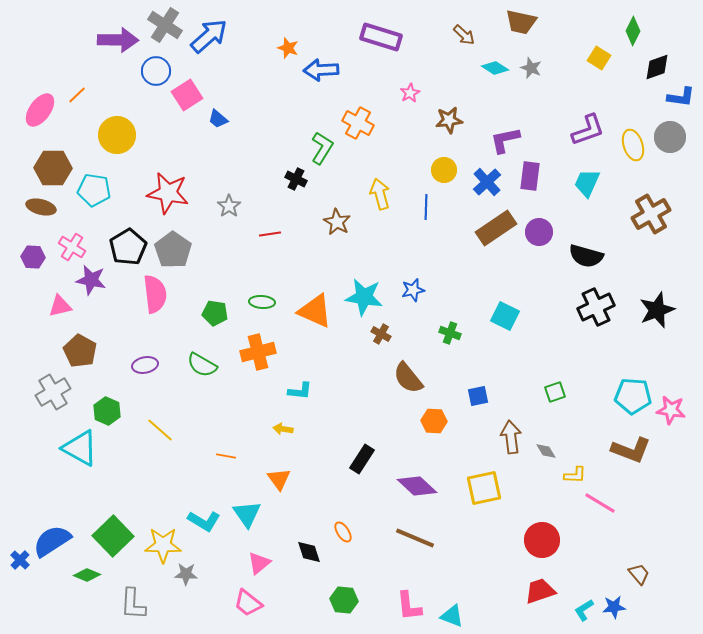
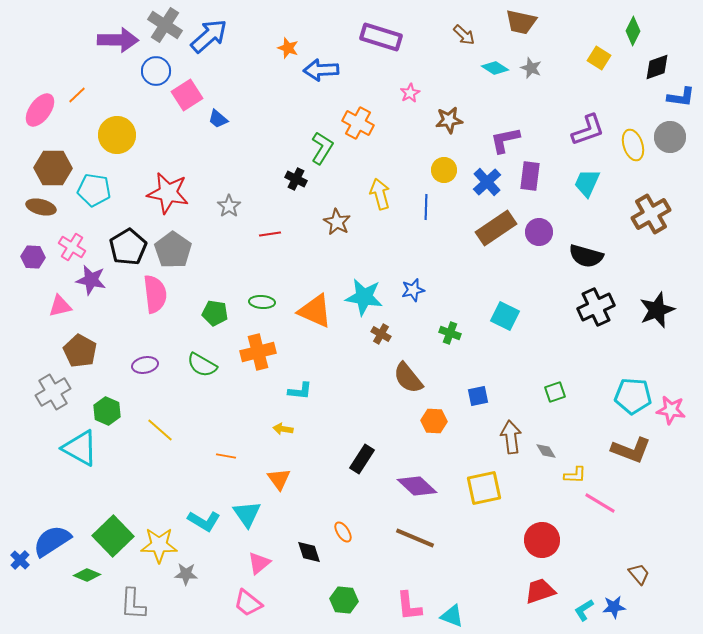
yellow star at (163, 545): moved 4 px left
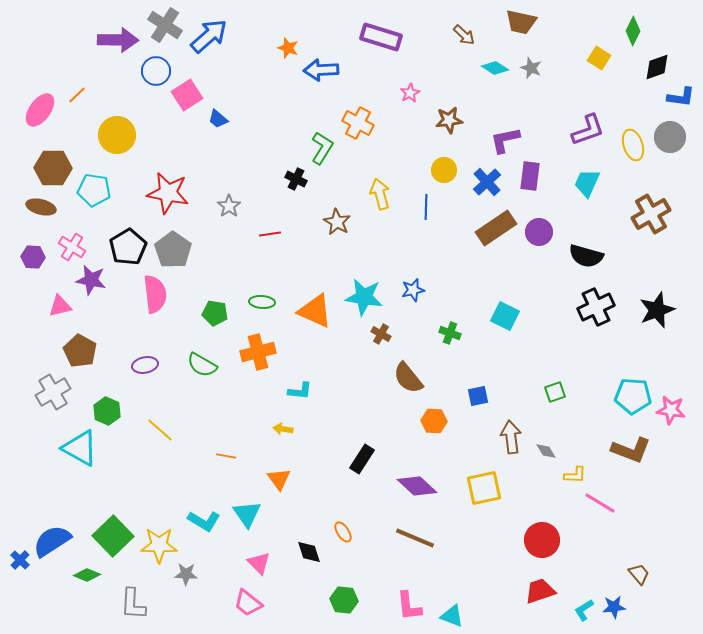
pink triangle at (259, 563): rotated 35 degrees counterclockwise
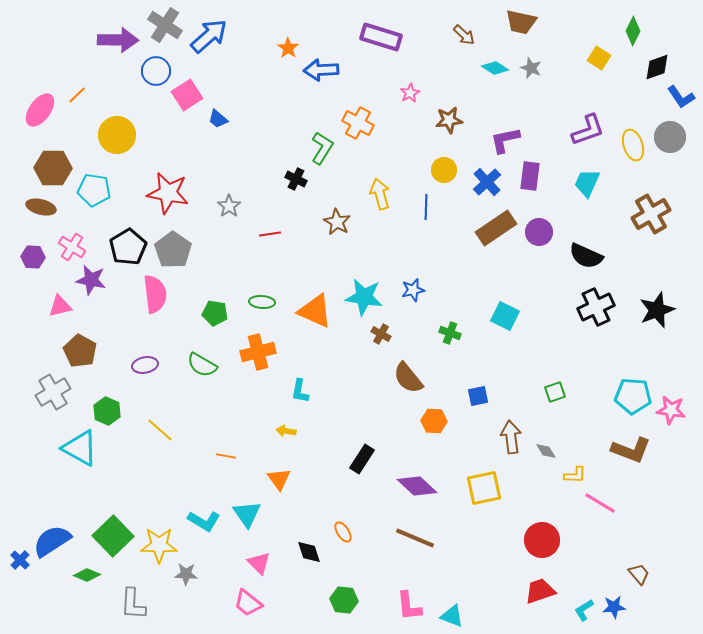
orange star at (288, 48): rotated 15 degrees clockwise
blue L-shape at (681, 97): rotated 48 degrees clockwise
black semicircle at (586, 256): rotated 8 degrees clockwise
cyan L-shape at (300, 391): rotated 95 degrees clockwise
yellow arrow at (283, 429): moved 3 px right, 2 px down
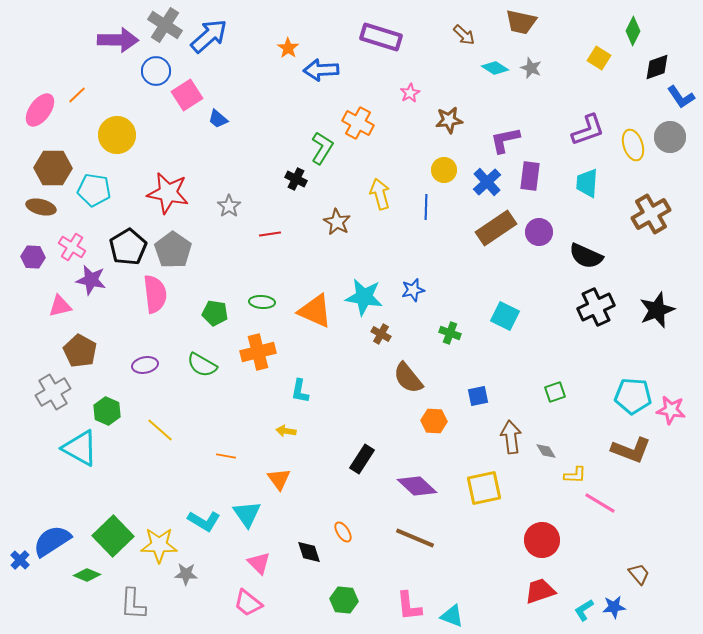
cyan trapezoid at (587, 183): rotated 20 degrees counterclockwise
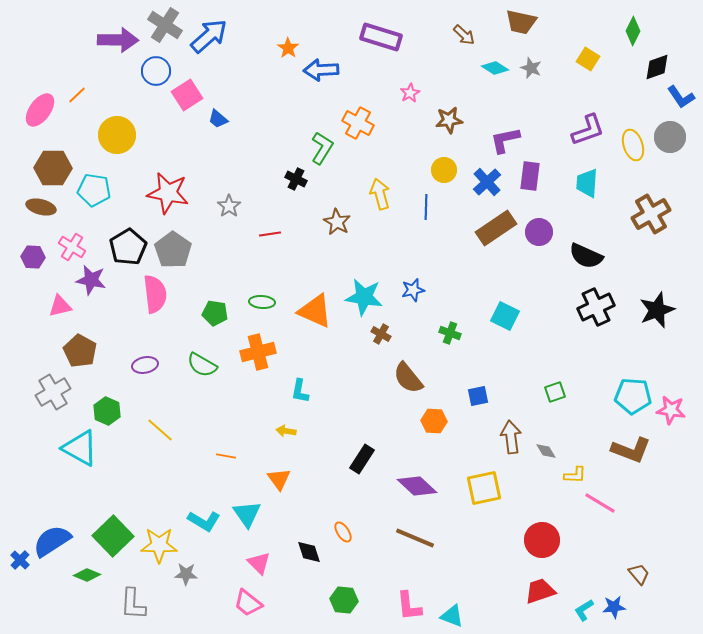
yellow square at (599, 58): moved 11 px left, 1 px down
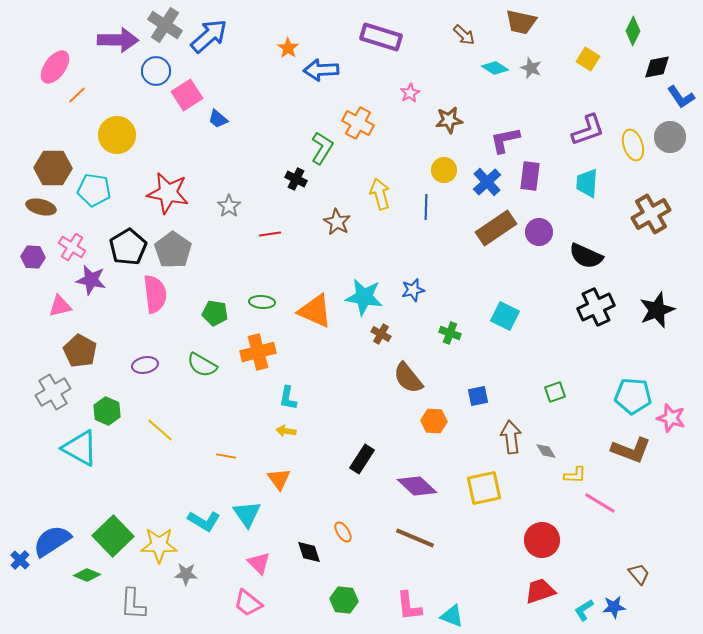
black diamond at (657, 67): rotated 8 degrees clockwise
pink ellipse at (40, 110): moved 15 px right, 43 px up
cyan L-shape at (300, 391): moved 12 px left, 7 px down
pink star at (671, 410): moved 8 px down; rotated 8 degrees clockwise
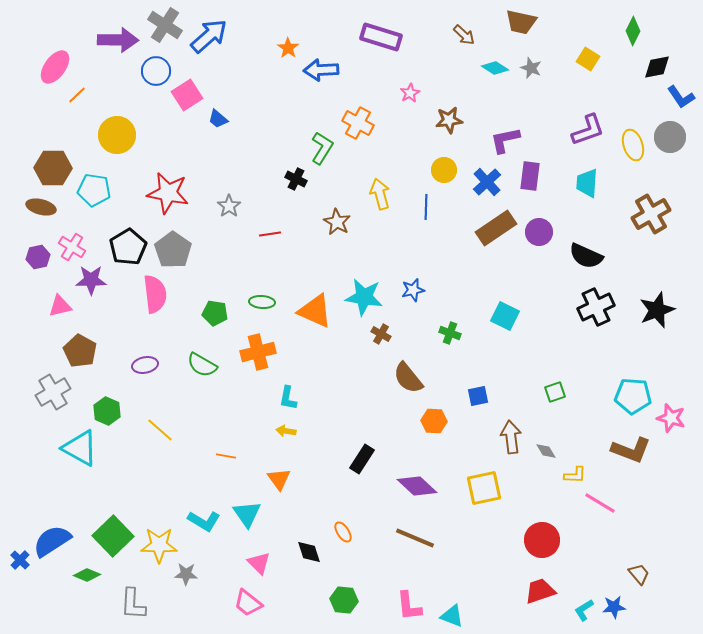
purple hexagon at (33, 257): moved 5 px right; rotated 15 degrees counterclockwise
purple star at (91, 280): rotated 12 degrees counterclockwise
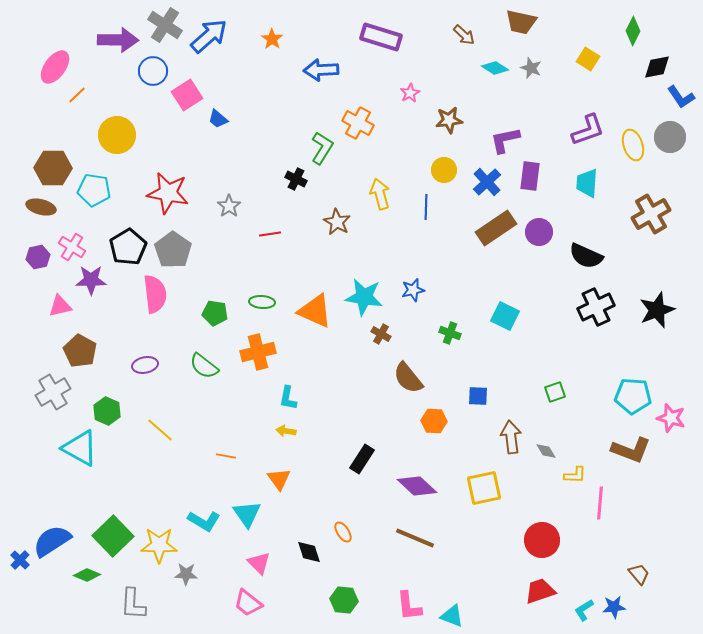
orange star at (288, 48): moved 16 px left, 9 px up
blue circle at (156, 71): moved 3 px left
green semicircle at (202, 365): moved 2 px right, 1 px down; rotated 8 degrees clockwise
blue square at (478, 396): rotated 15 degrees clockwise
pink line at (600, 503): rotated 64 degrees clockwise
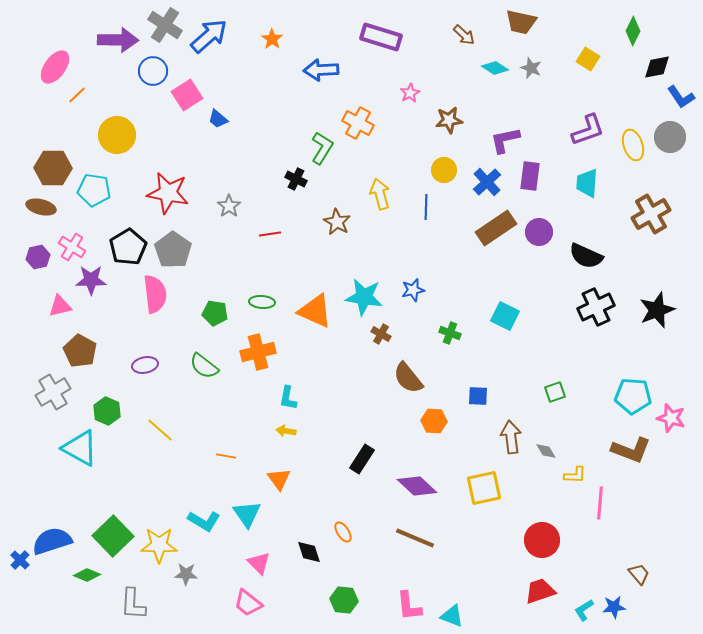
blue semicircle at (52, 541): rotated 15 degrees clockwise
